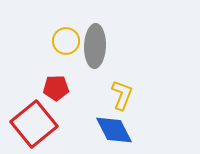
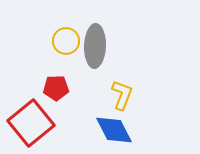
red square: moved 3 px left, 1 px up
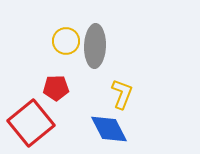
yellow L-shape: moved 1 px up
blue diamond: moved 5 px left, 1 px up
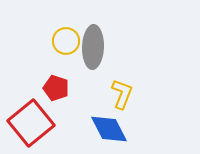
gray ellipse: moved 2 px left, 1 px down
red pentagon: rotated 20 degrees clockwise
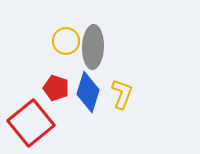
blue diamond: moved 21 px left, 37 px up; rotated 45 degrees clockwise
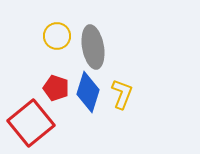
yellow circle: moved 9 px left, 5 px up
gray ellipse: rotated 12 degrees counterclockwise
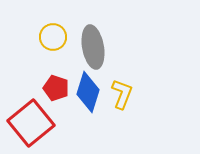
yellow circle: moved 4 px left, 1 px down
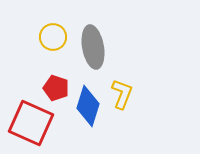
blue diamond: moved 14 px down
red square: rotated 27 degrees counterclockwise
